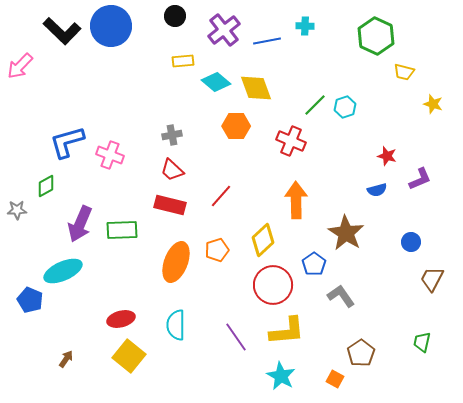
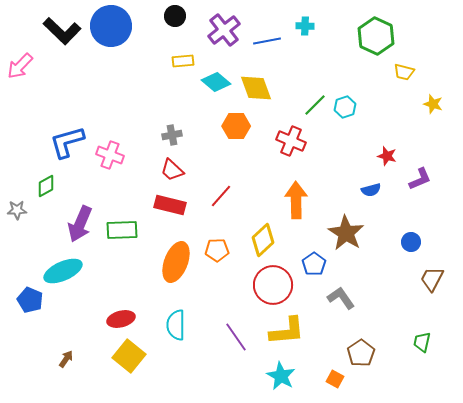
blue semicircle at (377, 190): moved 6 px left
orange pentagon at (217, 250): rotated 15 degrees clockwise
gray L-shape at (341, 296): moved 2 px down
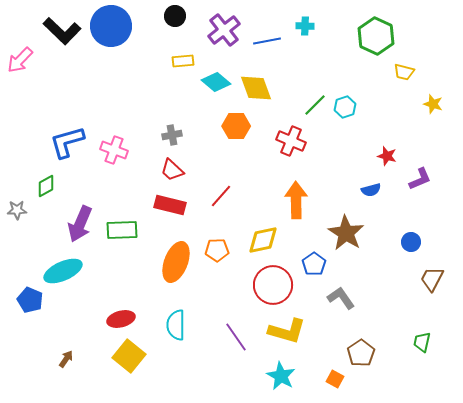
pink arrow at (20, 66): moved 6 px up
pink cross at (110, 155): moved 4 px right, 5 px up
yellow diamond at (263, 240): rotated 32 degrees clockwise
yellow L-shape at (287, 331): rotated 21 degrees clockwise
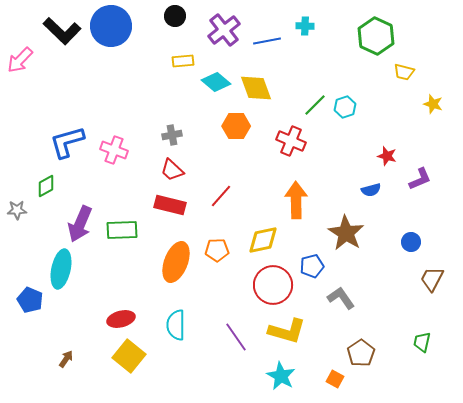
blue pentagon at (314, 264): moved 2 px left, 2 px down; rotated 20 degrees clockwise
cyan ellipse at (63, 271): moved 2 px left, 2 px up; rotated 54 degrees counterclockwise
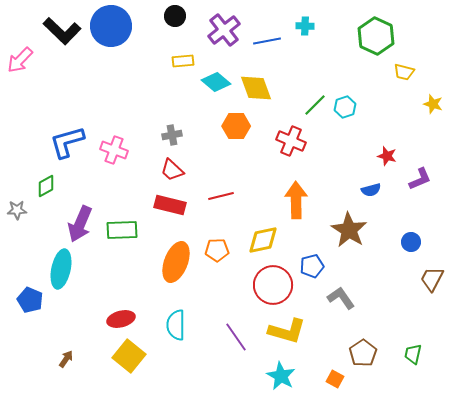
red line at (221, 196): rotated 35 degrees clockwise
brown star at (346, 233): moved 3 px right, 3 px up
green trapezoid at (422, 342): moved 9 px left, 12 px down
brown pentagon at (361, 353): moved 2 px right
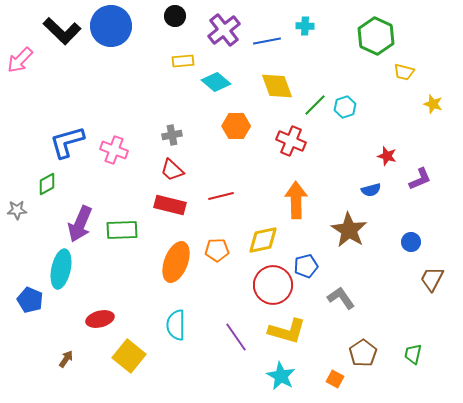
yellow diamond at (256, 88): moved 21 px right, 2 px up
green diamond at (46, 186): moved 1 px right, 2 px up
blue pentagon at (312, 266): moved 6 px left
red ellipse at (121, 319): moved 21 px left
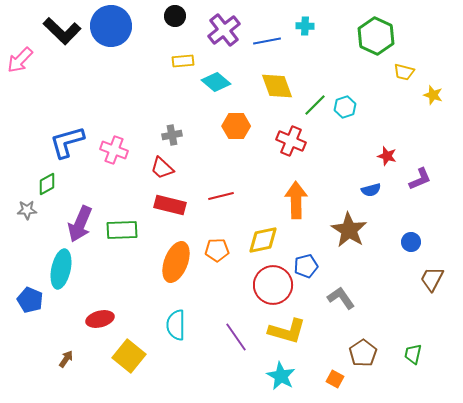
yellow star at (433, 104): moved 9 px up
red trapezoid at (172, 170): moved 10 px left, 2 px up
gray star at (17, 210): moved 10 px right
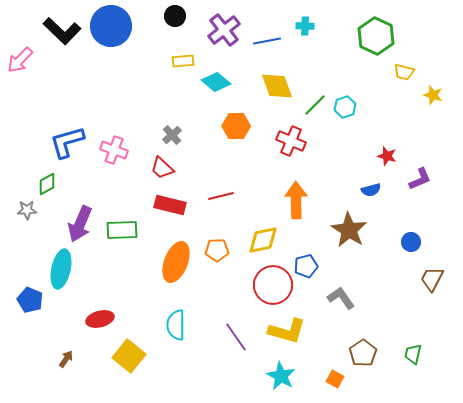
gray cross at (172, 135): rotated 30 degrees counterclockwise
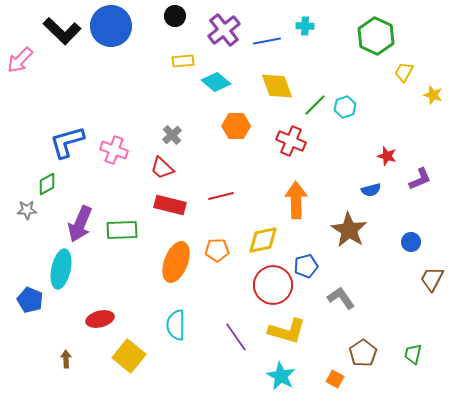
yellow trapezoid at (404, 72): rotated 105 degrees clockwise
brown arrow at (66, 359): rotated 36 degrees counterclockwise
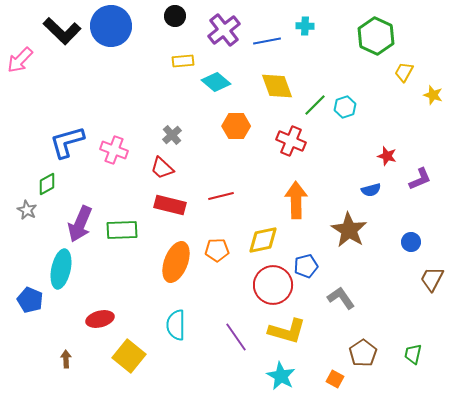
gray star at (27, 210): rotated 30 degrees clockwise
